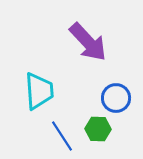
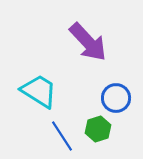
cyan trapezoid: rotated 54 degrees counterclockwise
green hexagon: rotated 20 degrees counterclockwise
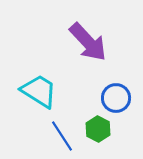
green hexagon: rotated 15 degrees counterclockwise
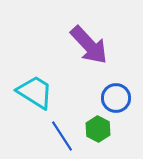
purple arrow: moved 1 px right, 3 px down
cyan trapezoid: moved 4 px left, 1 px down
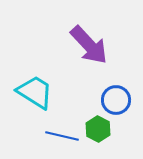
blue circle: moved 2 px down
blue line: rotated 44 degrees counterclockwise
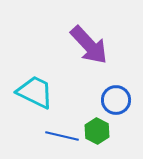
cyan trapezoid: rotated 6 degrees counterclockwise
green hexagon: moved 1 px left, 2 px down
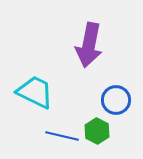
purple arrow: rotated 54 degrees clockwise
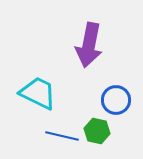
cyan trapezoid: moved 3 px right, 1 px down
green hexagon: rotated 15 degrees counterclockwise
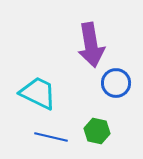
purple arrow: moved 2 px right; rotated 21 degrees counterclockwise
blue circle: moved 17 px up
blue line: moved 11 px left, 1 px down
